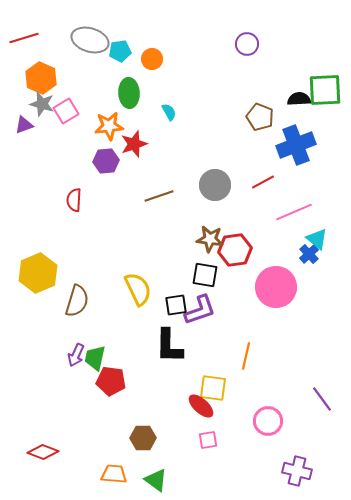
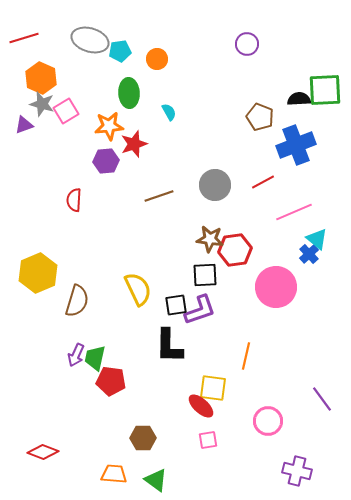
orange circle at (152, 59): moved 5 px right
black square at (205, 275): rotated 12 degrees counterclockwise
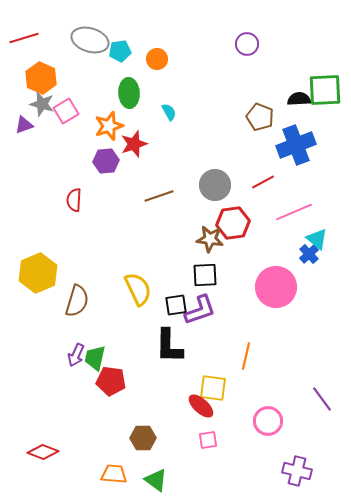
orange star at (109, 126): rotated 12 degrees counterclockwise
red hexagon at (235, 250): moved 2 px left, 27 px up
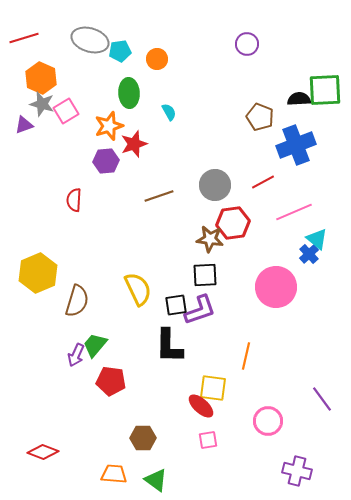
green trapezoid at (95, 358): moved 13 px up; rotated 28 degrees clockwise
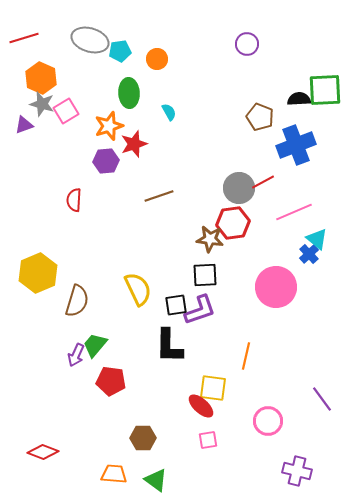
gray circle at (215, 185): moved 24 px right, 3 px down
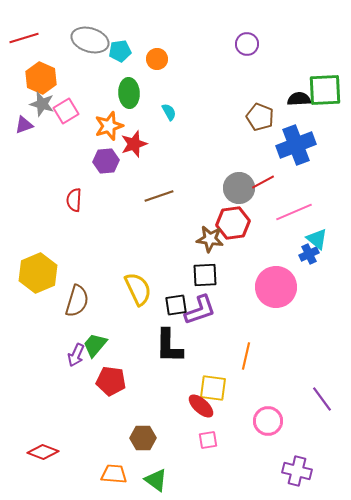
blue cross at (309, 254): rotated 18 degrees clockwise
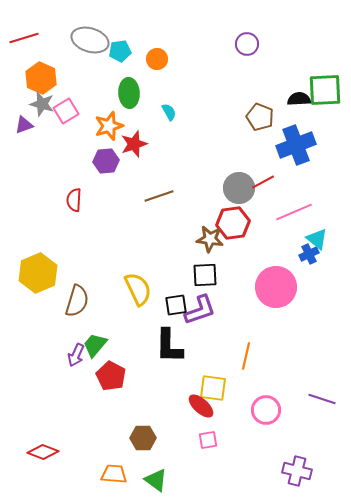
red pentagon at (111, 381): moved 5 px up; rotated 20 degrees clockwise
purple line at (322, 399): rotated 36 degrees counterclockwise
pink circle at (268, 421): moved 2 px left, 11 px up
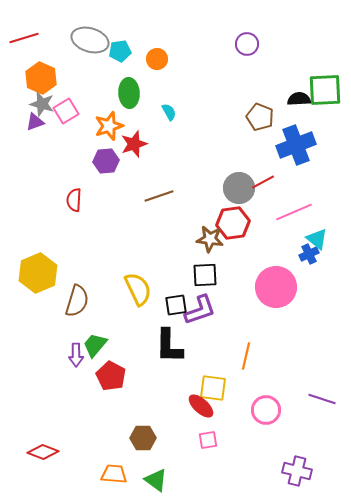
purple triangle at (24, 125): moved 11 px right, 3 px up
purple arrow at (76, 355): rotated 25 degrees counterclockwise
